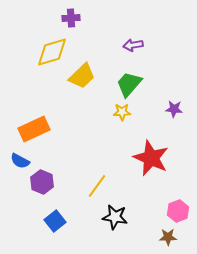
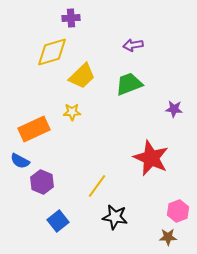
green trapezoid: rotated 28 degrees clockwise
yellow star: moved 50 px left
blue square: moved 3 px right
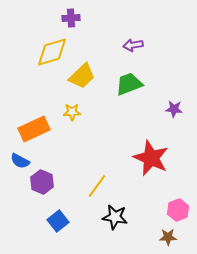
pink hexagon: moved 1 px up
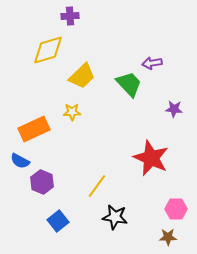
purple cross: moved 1 px left, 2 px up
purple arrow: moved 19 px right, 18 px down
yellow diamond: moved 4 px left, 2 px up
green trapezoid: rotated 68 degrees clockwise
pink hexagon: moved 2 px left, 1 px up; rotated 20 degrees clockwise
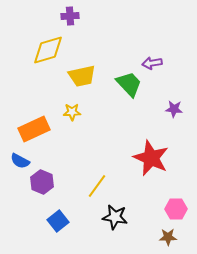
yellow trapezoid: rotated 32 degrees clockwise
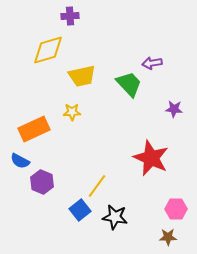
blue square: moved 22 px right, 11 px up
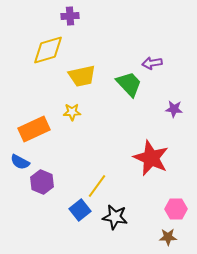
blue semicircle: moved 1 px down
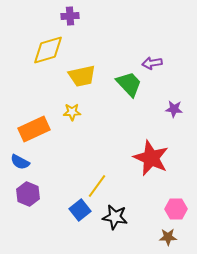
purple hexagon: moved 14 px left, 12 px down
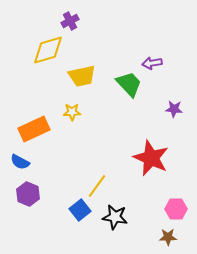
purple cross: moved 5 px down; rotated 24 degrees counterclockwise
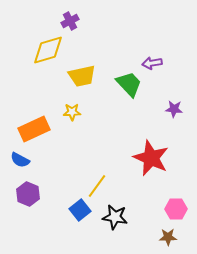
blue semicircle: moved 2 px up
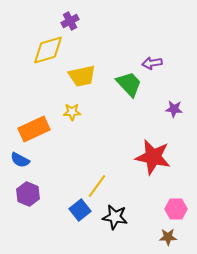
red star: moved 2 px right, 1 px up; rotated 12 degrees counterclockwise
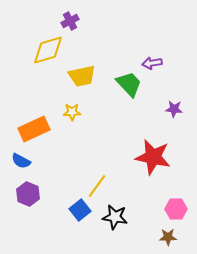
blue semicircle: moved 1 px right, 1 px down
